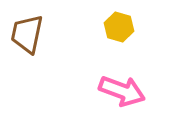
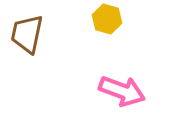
yellow hexagon: moved 12 px left, 8 px up
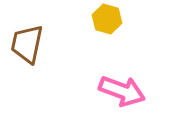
brown trapezoid: moved 10 px down
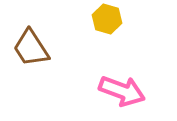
brown trapezoid: moved 4 px right, 4 px down; rotated 45 degrees counterclockwise
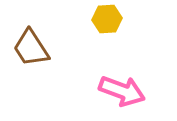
yellow hexagon: rotated 20 degrees counterclockwise
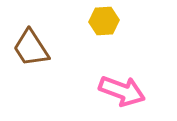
yellow hexagon: moved 3 px left, 2 px down
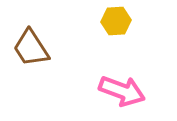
yellow hexagon: moved 12 px right
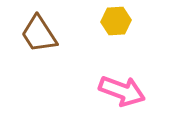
brown trapezoid: moved 8 px right, 14 px up
